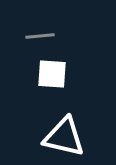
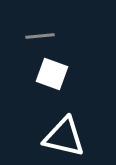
white square: rotated 16 degrees clockwise
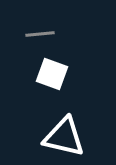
gray line: moved 2 px up
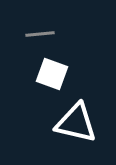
white triangle: moved 12 px right, 14 px up
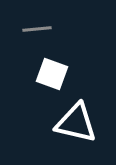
gray line: moved 3 px left, 5 px up
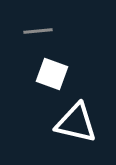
gray line: moved 1 px right, 2 px down
